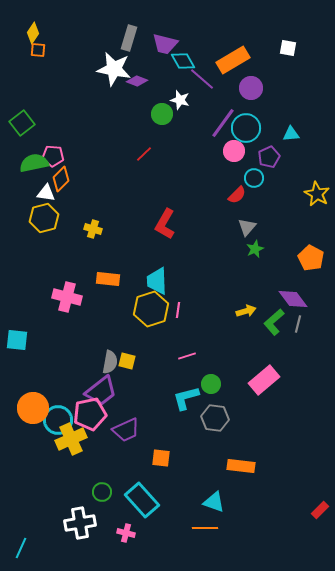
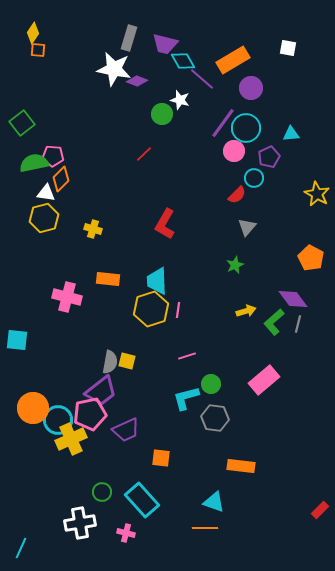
green star at (255, 249): moved 20 px left, 16 px down
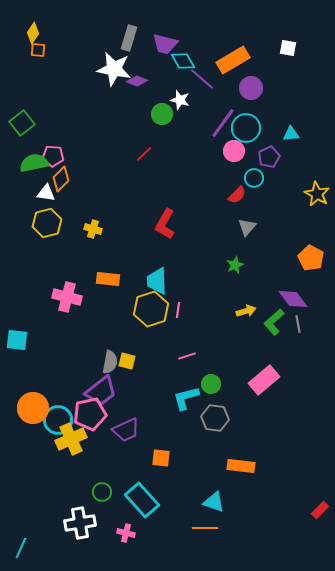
yellow hexagon at (44, 218): moved 3 px right, 5 px down
gray line at (298, 324): rotated 24 degrees counterclockwise
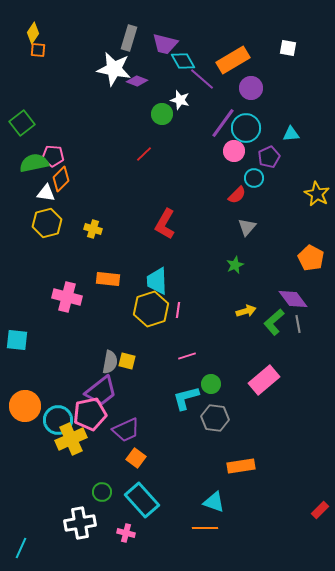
orange circle at (33, 408): moved 8 px left, 2 px up
orange square at (161, 458): moved 25 px left; rotated 30 degrees clockwise
orange rectangle at (241, 466): rotated 16 degrees counterclockwise
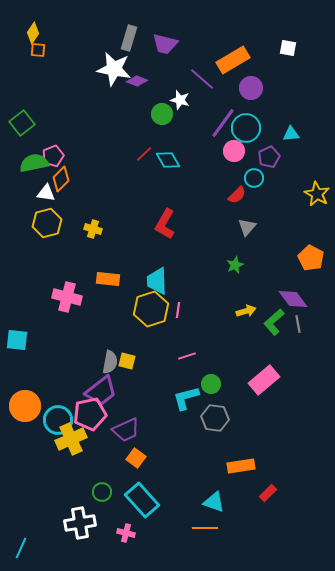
cyan diamond at (183, 61): moved 15 px left, 99 px down
pink pentagon at (53, 156): rotated 25 degrees counterclockwise
red rectangle at (320, 510): moved 52 px left, 17 px up
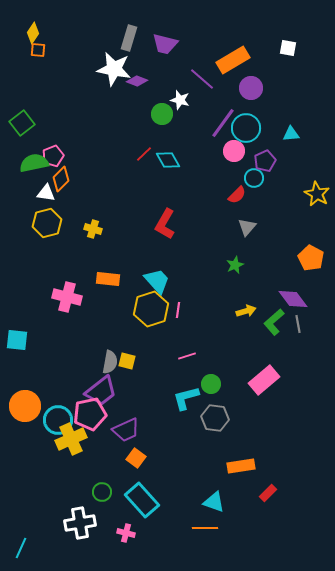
purple pentagon at (269, 157): moved 4 px left, 4 px down
cyan trapezoid at (157, 281): rotated 140 degrees clockwise
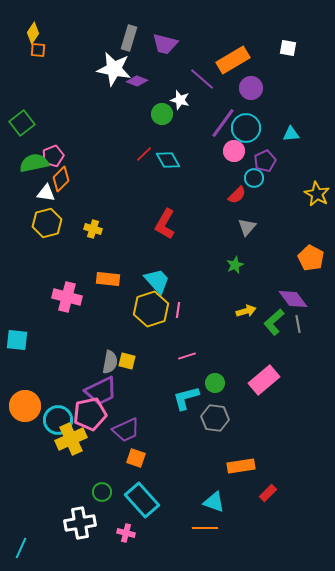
green circle at (211, 384): moved 4 px right, 1 px up
purple trapezoid at (101, 391): rotated 12 degrees clockwise
orange square at (136, 458): rotated 18 degrees counterclockwise
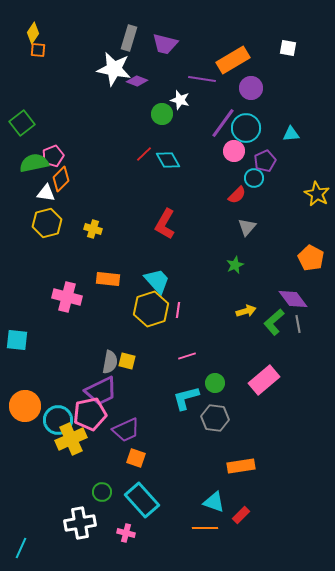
purple line at (202, 79): rotated 32 degrees counterclockwise
red rectangle at (268, 493): moved 27 px left, 22 px down
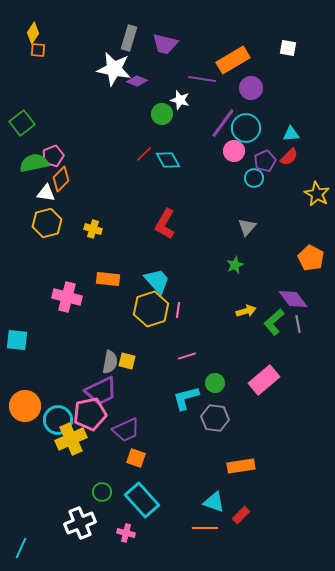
red semicircle at (237, 195): moved 52 px right, 38 px up
white cross at (80, 523): rotated 12 degrees counterclockwise
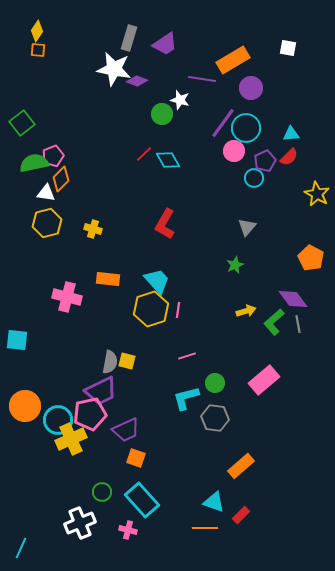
yellow diamond at (33, 33): moved 4 px right, 2 px up
purple trapezoid at (165, 44): rotated 48 degrees counterclockwise
orange rectangle at (241, 466): rotated 32 degrees counterclockwise
pink cross at (126, 533): moved 2 px right, 3 px up
